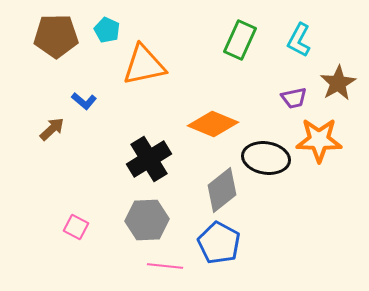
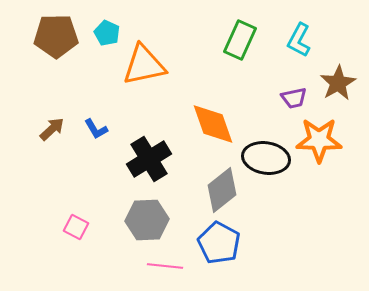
cyan pentagon: moved 3 px down
blue L-shape: moved 12 px right, 28 px down; rotated 20 degrees clockwise
orange diamond: rotated 48 degrees clockwise
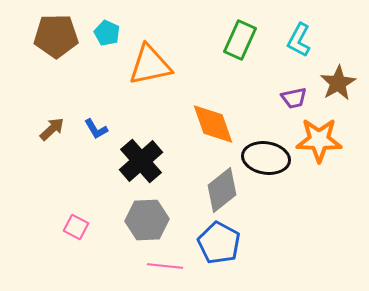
orange triangle: moved 6 px right
black cross: moved 8 px left, 2 px down; rotated 9 degrees counterclockwise
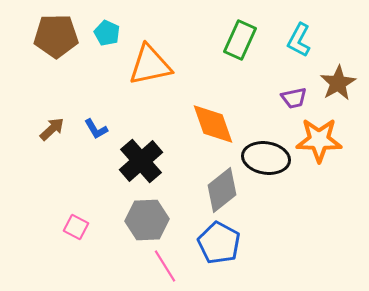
pink line: rotated 52 degrees clockwise
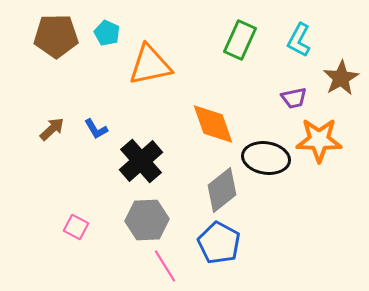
brown star: moved 3 px right, 5 px up
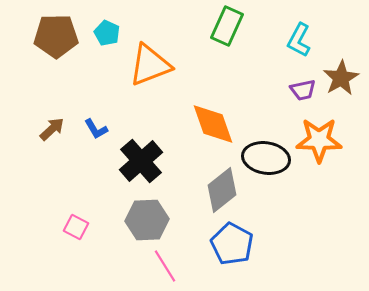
green rectangle: moved 13 px left, 14 px up
orange triangle: rotated 9 degrees counterclockwise
purple trapezoid: moved 9 px right, 8 px up
blue pentagon: moved 13 px right, 1 px down
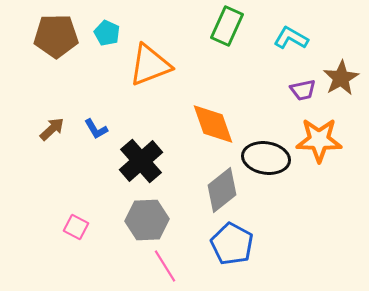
cyan L-shape: moved 8 px left, 2 px up; rotated 92 degrees clockwise
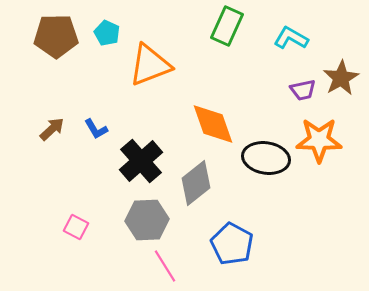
gray diamond: moved 26 px left, 7 px up
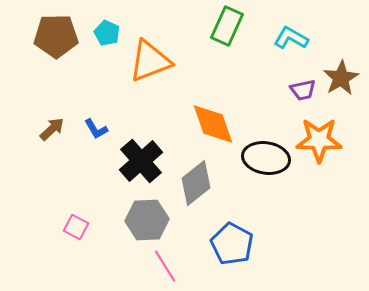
orange triangle: moved 4 px up
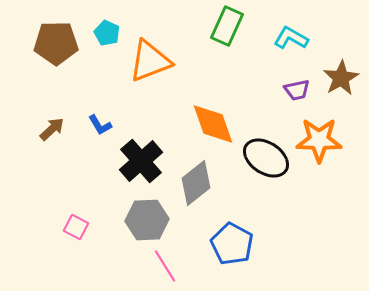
brown pentagon: moved 7 px down
purple trapezoid: moved 6 px left
blue L-shape: moved 4 px right, 4 px up
black ellipse: rotated 24 degrees clockwise
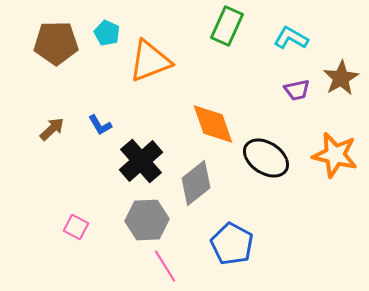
orange star: moved 16 px right, 15 px down; rotated 12 degrees clockwise
